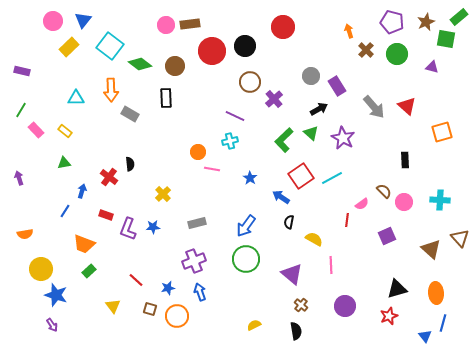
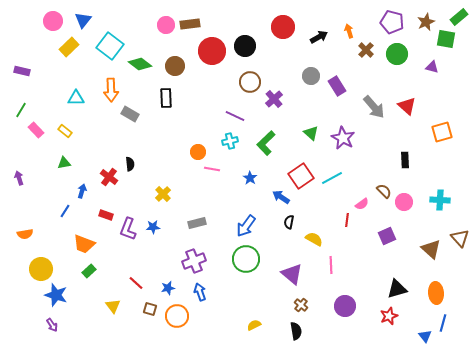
black arrow at (319, 109): moved 72 px up
green L-shape at (284, 140): moved 18 px left, 3 px down
red line at (136, 280): moved 3 px down
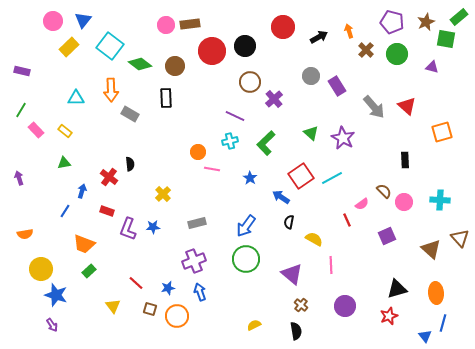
red rectangle at (106, 215): moved 1 px right, 4 px up
red line at (347, 220): rotated 32 degrees counterclockwise
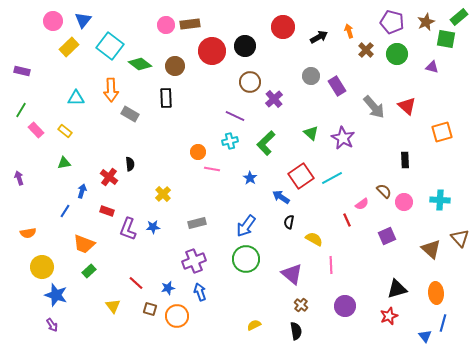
orange semicircle at (25, 234): moved 3 px right, 1 px up
yellow circle at (41, 269): moved 1 px right, 2 px up
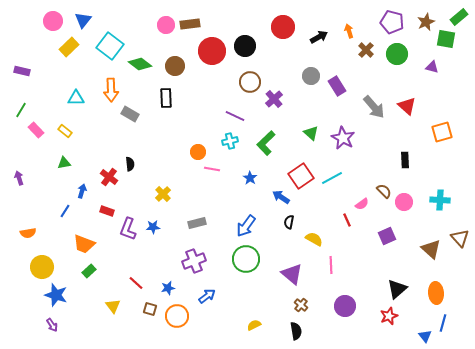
black triangle at (397, 289): rotated 25 degrees counterclockwise
blue arrow at (200, 292): moved 7 px right, 4 px down; rotated 72 degrees clockwise
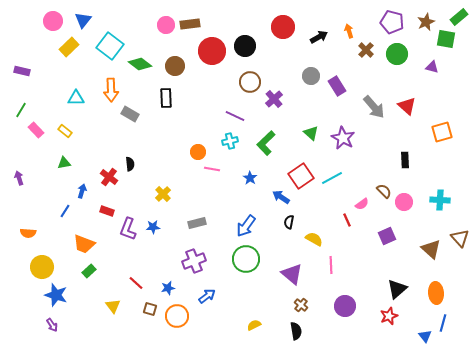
orange semicircle at (28, 233): rotated 14 degrees clockwise
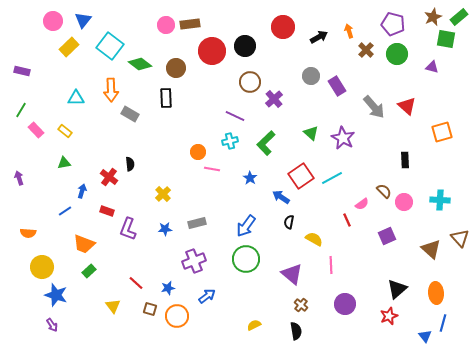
purple pentagon at (392, 22): moved 1 px right, 2 px down
brown star at (426, 22): moved 7 px right, 5 px up
brown circle at (175, 66): moved 1 px right, 2 px down
blue line at (65, 211): rotated 24 degrees clockwise
blue star at (153, 227): moved 12 px right, 2 px down
purple circle at (345, 306): moved 2 px up
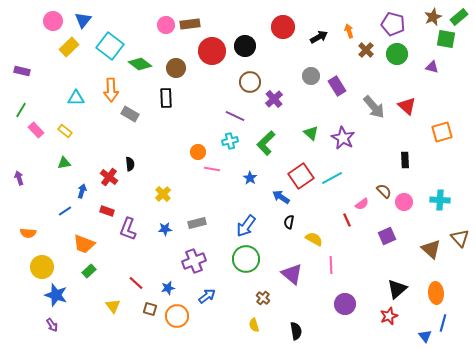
brown cross at (301, 305): moved 38 px left, 7 px up
yellow semicircle at (254, 325): rotated 80 degrees counterclockwise
